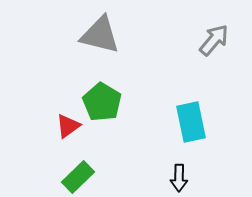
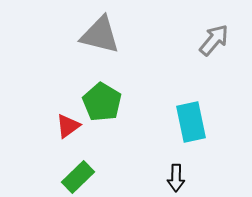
black arrow: moved 3 px left
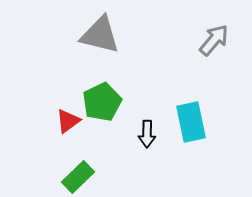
green pentagon: rotated 15 degrees clockwise
red triangle: moved 5 px up
black arrow: moved 29 px left, 44 px up
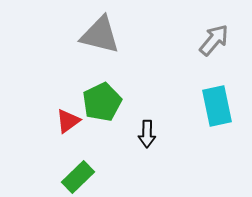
cyan rectangle: moved 26 px right, 16 px up
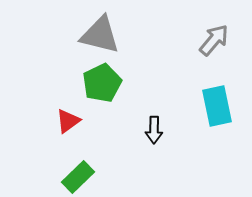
green pentagon: moved 19 px up
black arrow: moved 7 px right, 4 px up
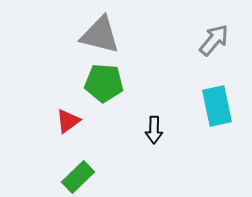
green pentagon: moved 2 px right; rotated 30 degrees clockwise
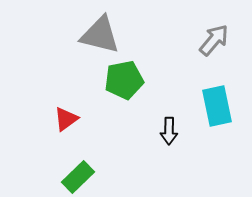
green pentagon: moved 20 px right, 3 px up; rotated 15 degrees counterclockwise
red triangle: moved 2 px left, 2 px up
black arrow: moved 15 px right, 1 px down
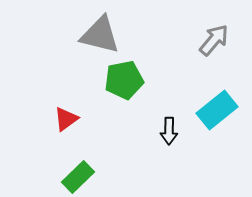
cyan rectangle: moved 4 px down; rotated 63 degrees clockwise
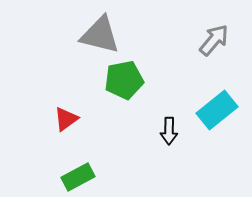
green rectangle: rotated 16 degrees clockwise
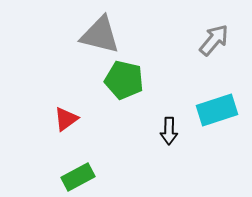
green pentagon: rotated 24 degrees clockwise
cyan rectangle: rotated 21 degrees clockwise
